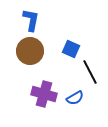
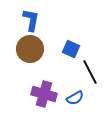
brown circle: moved 2 px up
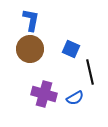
black line: rotated 15 degrees clockwise
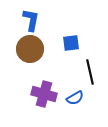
blue square: moved 6 px up; rotated 30 degrees counterclockwise
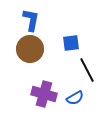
black line: moved 3 px left, 2 px up; rotated 15 degrees counterclockwise
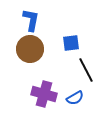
black line: moved 1 px left
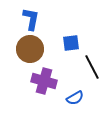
blue L-shape: moved 1 px up
black line: moved 6 px right, 3 px up
purple cross: moved 13 px up
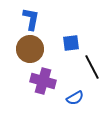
purple cross: moved 1 px left
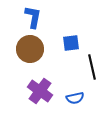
blue L-shape: moved 2 px right, 2 px up
black line: rotated 15 degrees clockwise
purple cross: moved 3 px left, 10 px down; rotated 20 degrees clockwise
blue semicircle: rotated 18 degrees clockwise
